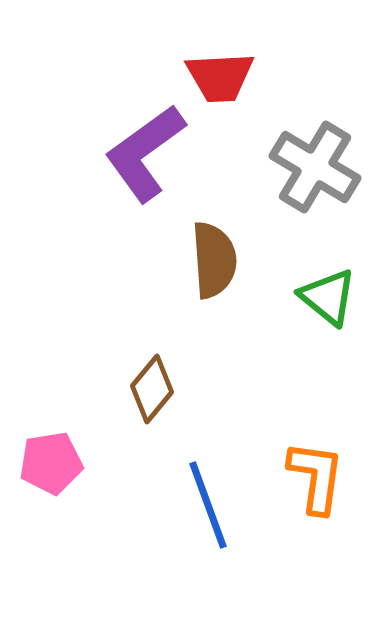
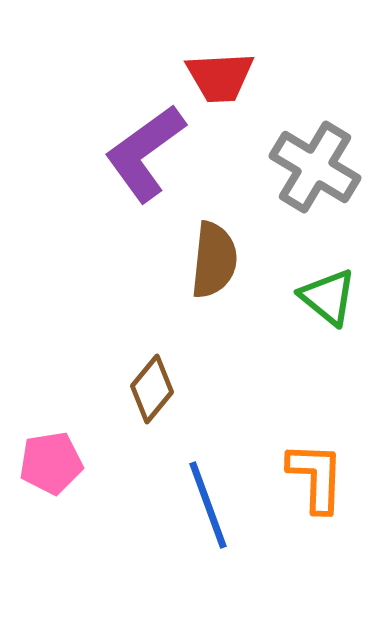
brown semicircle: rotated 10 degrees clockwise
orange L-shape: rotated 6 degrees counterclockwise
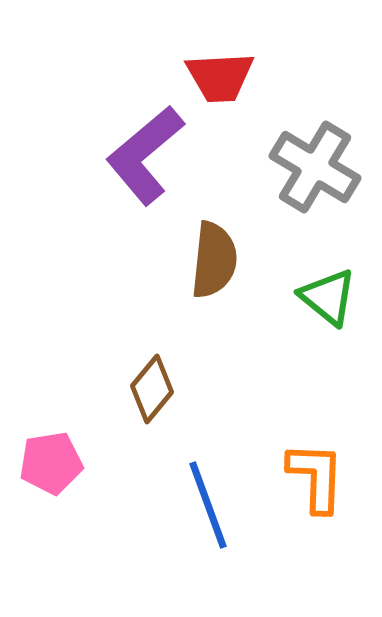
purple L-shape: moved 2 px down; rotated 4 degrees counterclockwise
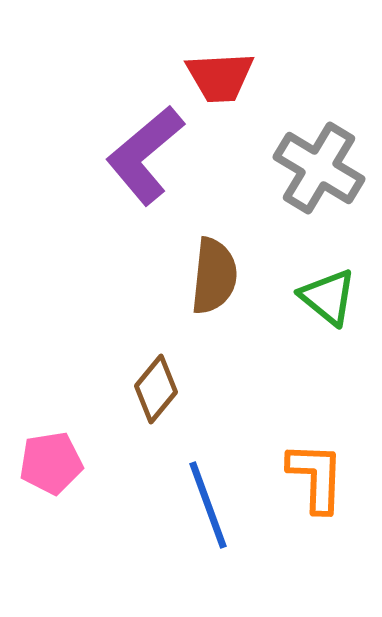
gray cross: moved 4 px right, 1 px down
brown semicircle: moved 16 px down
brown diamond: moved 4 px right
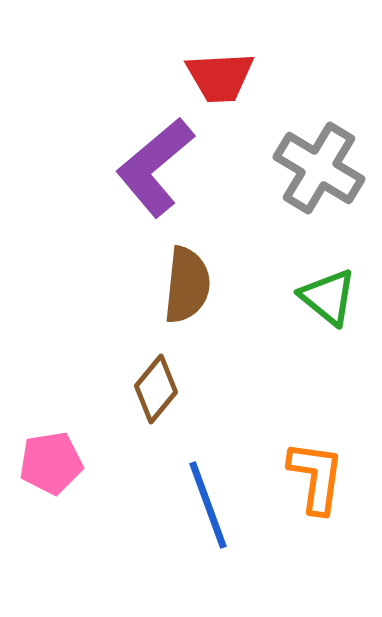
purple L-shape: moved 10 px right, 12 px down
brown semicircle: moved 27 px left, 9 px down
orange L-shape: rotated 6 degrees clockwise
